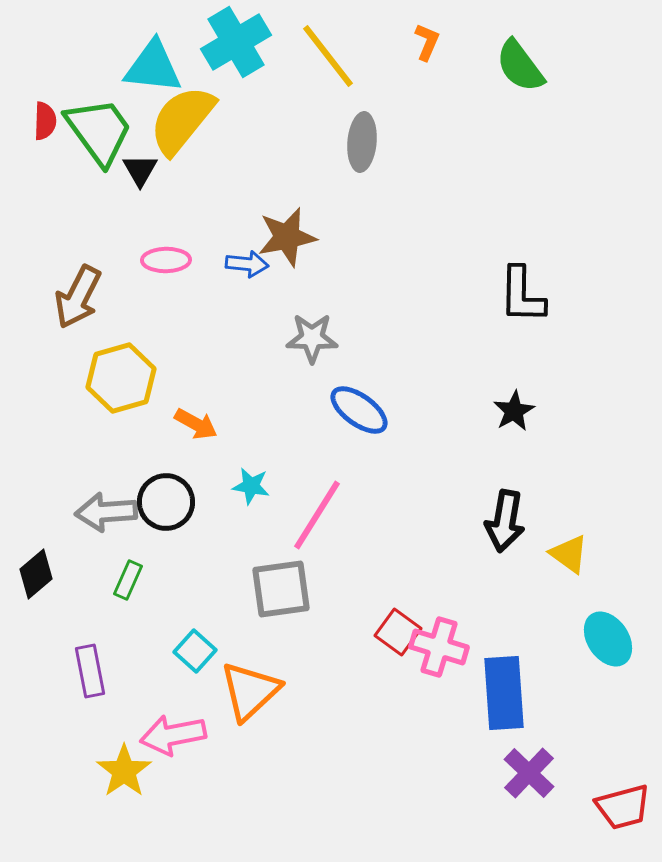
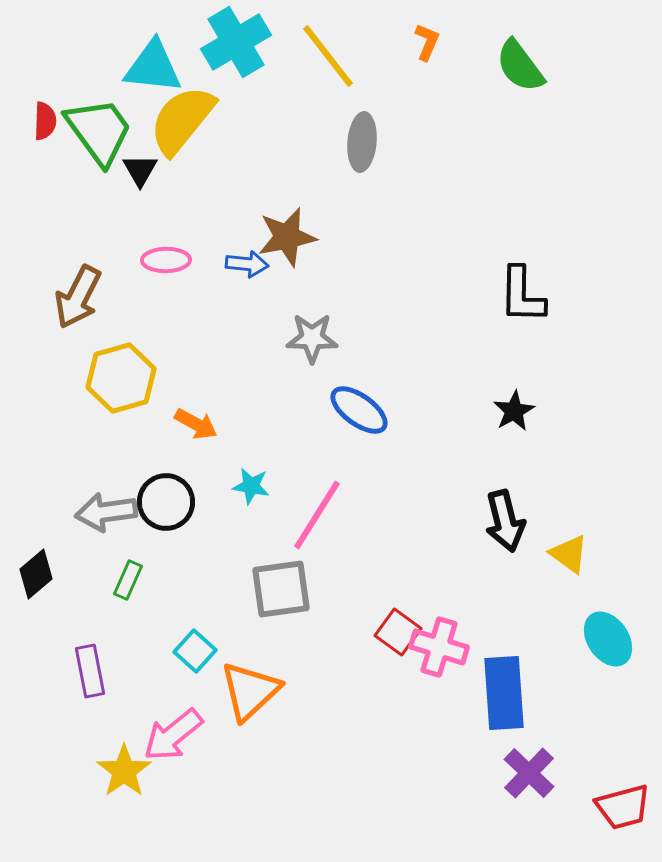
gray arrow: rotated 4 degrees counterclockwise
black arrow: rotated 24 degrees counterclockwise
pink arrow: rotated 28 degrees counterclockwise
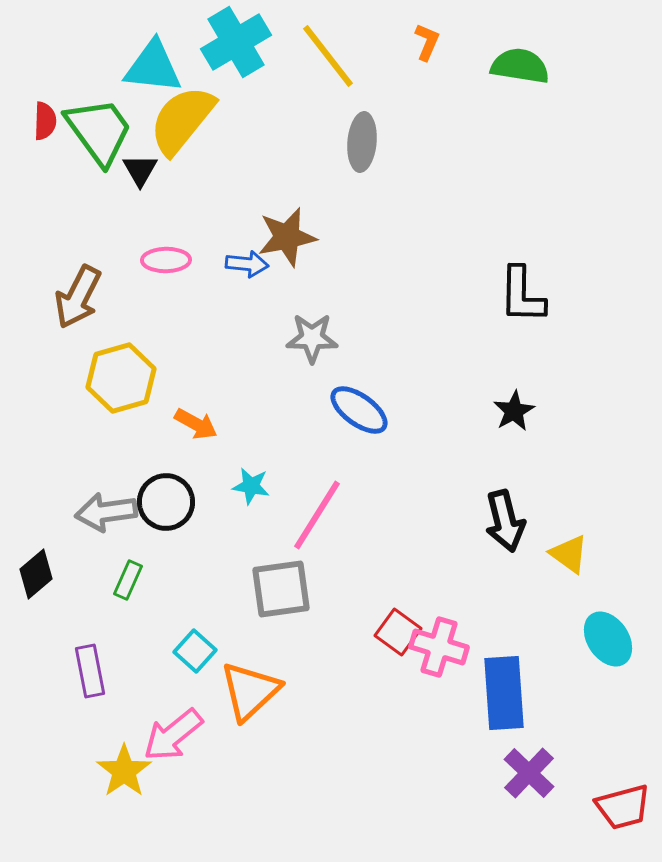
green semicircle: rotated 136 degrees clockwise
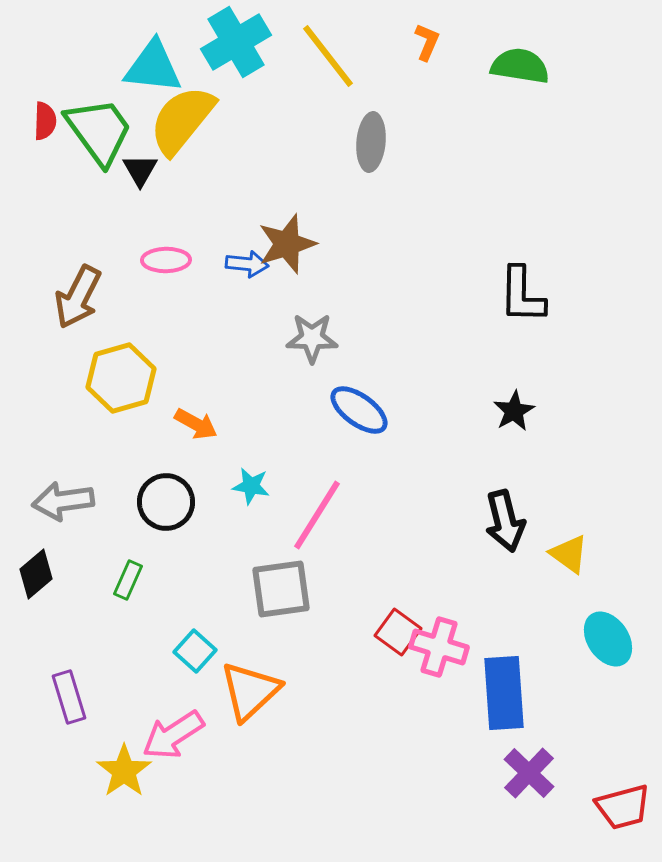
gray ellipse: moved 9 px right
brown star: moved 7 px down; rotated 6 degrees counterclockwise
gray arrow: moved 43 px left, 11 px up
purple rectangle: moved 21 px left, 26 px down; rotated 6 degrees counterclockwise
pink arrow: rotated 6 degrees clockwise
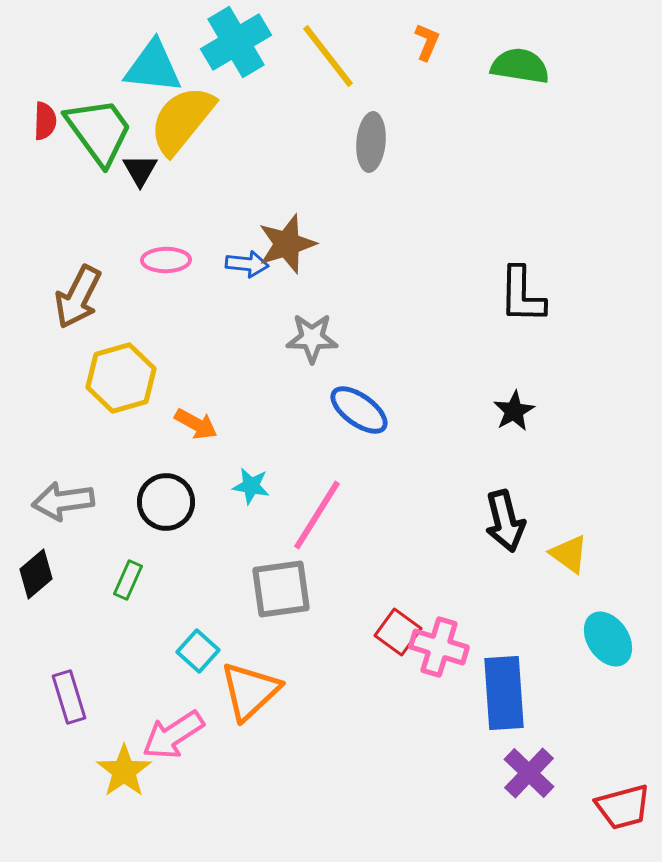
cyan square: moved 3 px right
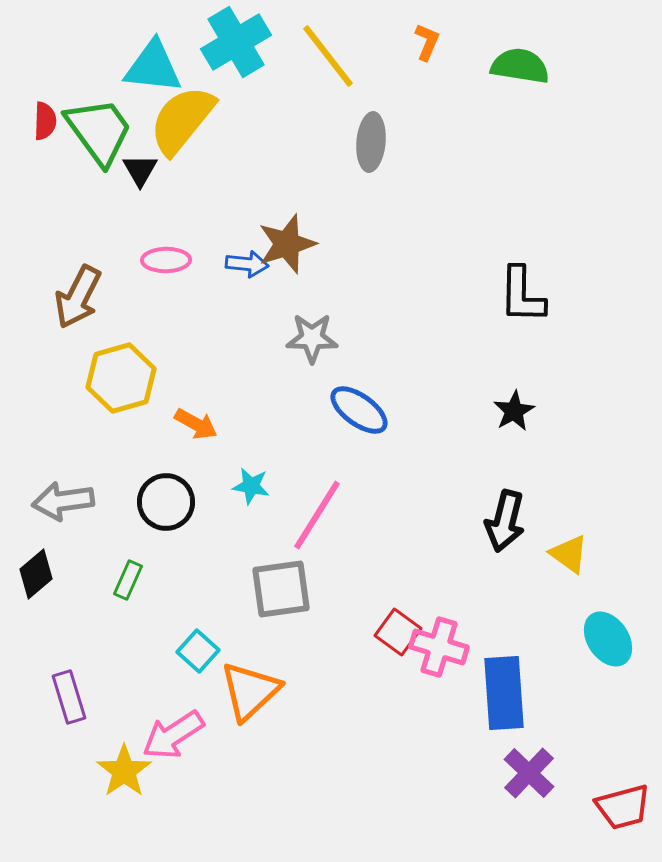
black arrow: rotated 28 degrees clockwise
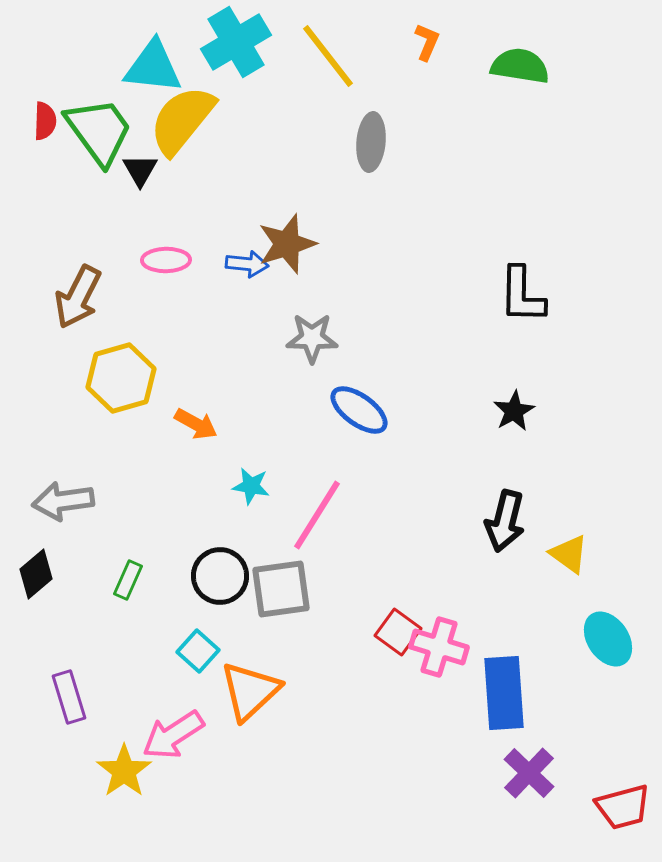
black circle: moved 54 px right, 74 px down
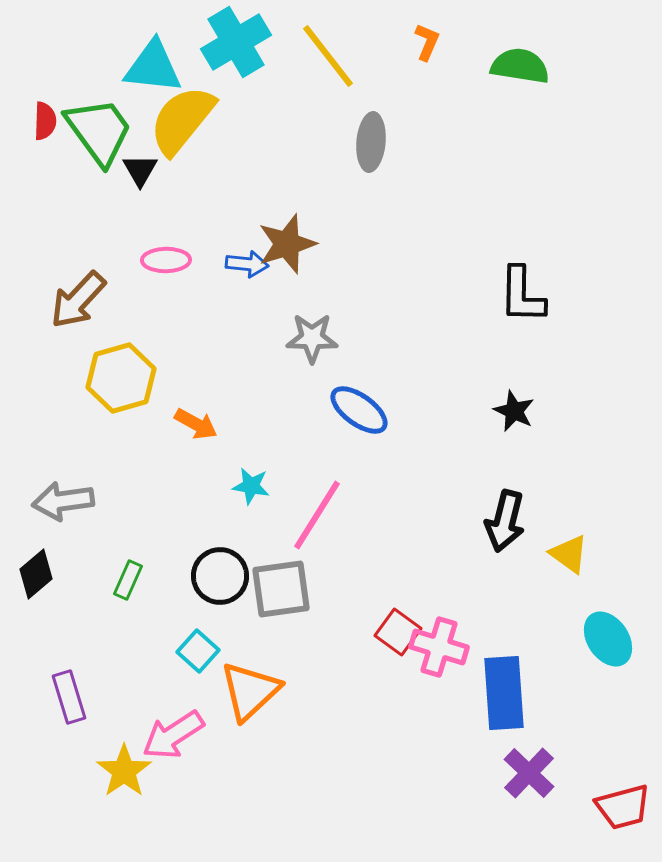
brown arrow: moved 3 px down; rotated 16 degrees clockwise
black star: rotated 18 degrees counterclockwise
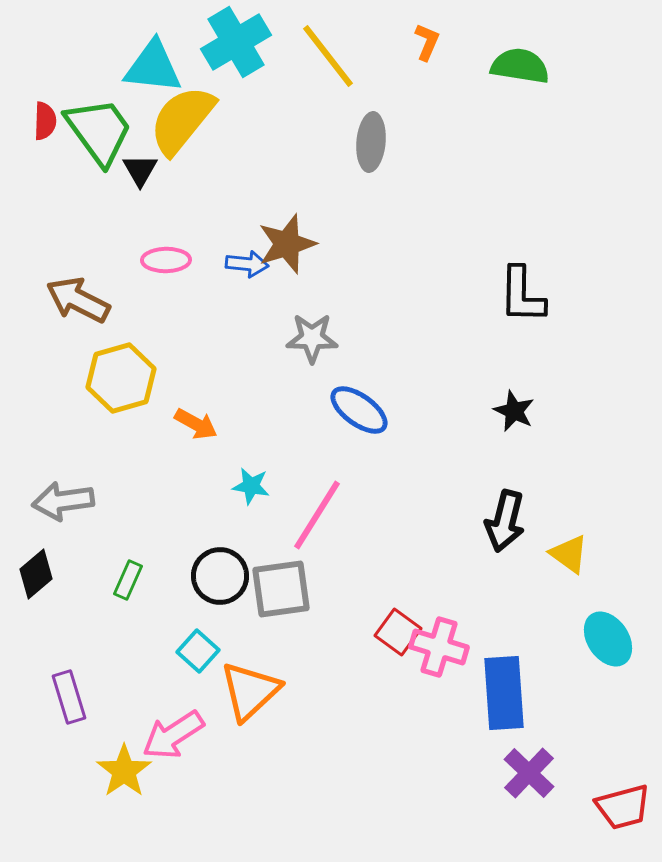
brown arrow: rotated 74 degrees clockwise
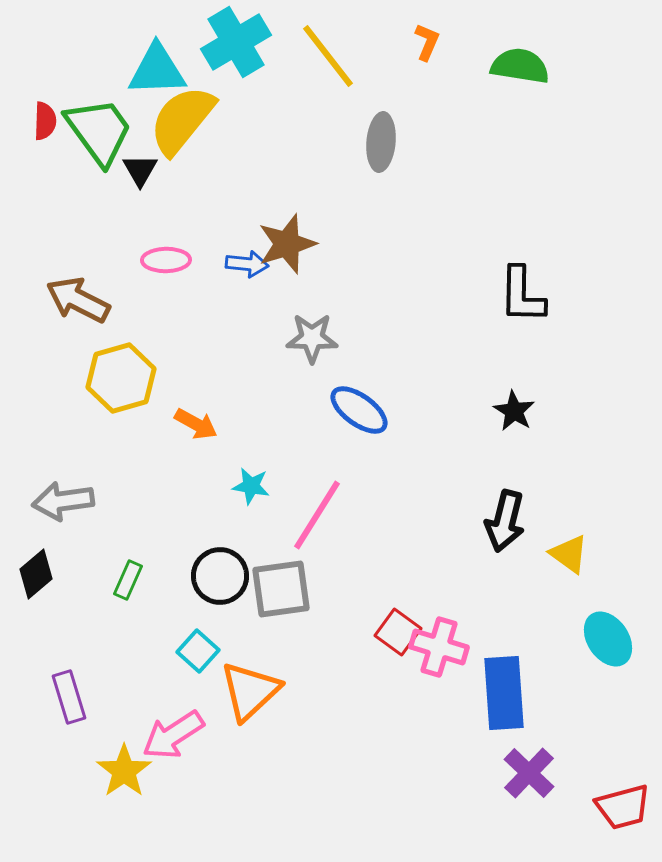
cyan triangle: moved 4 px right, 3 px down; rotated 8 degrees counterclockwise
gray ellipse: moved 10 px right
black star: rotated 6 degrees clockwise
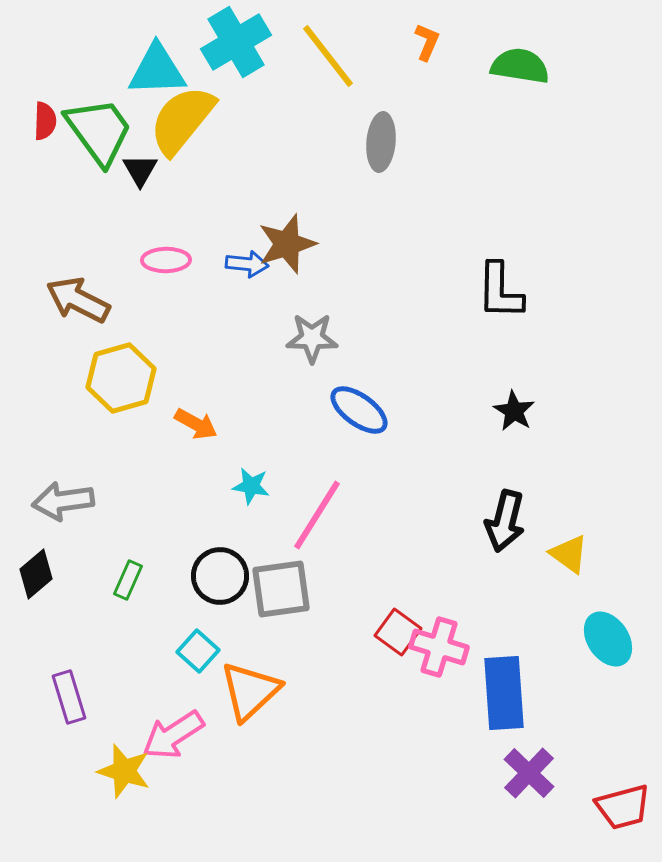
black L-shape: moved 22 px left, 4 px up
yellow star: rotated 20 degrees counterclockwise
